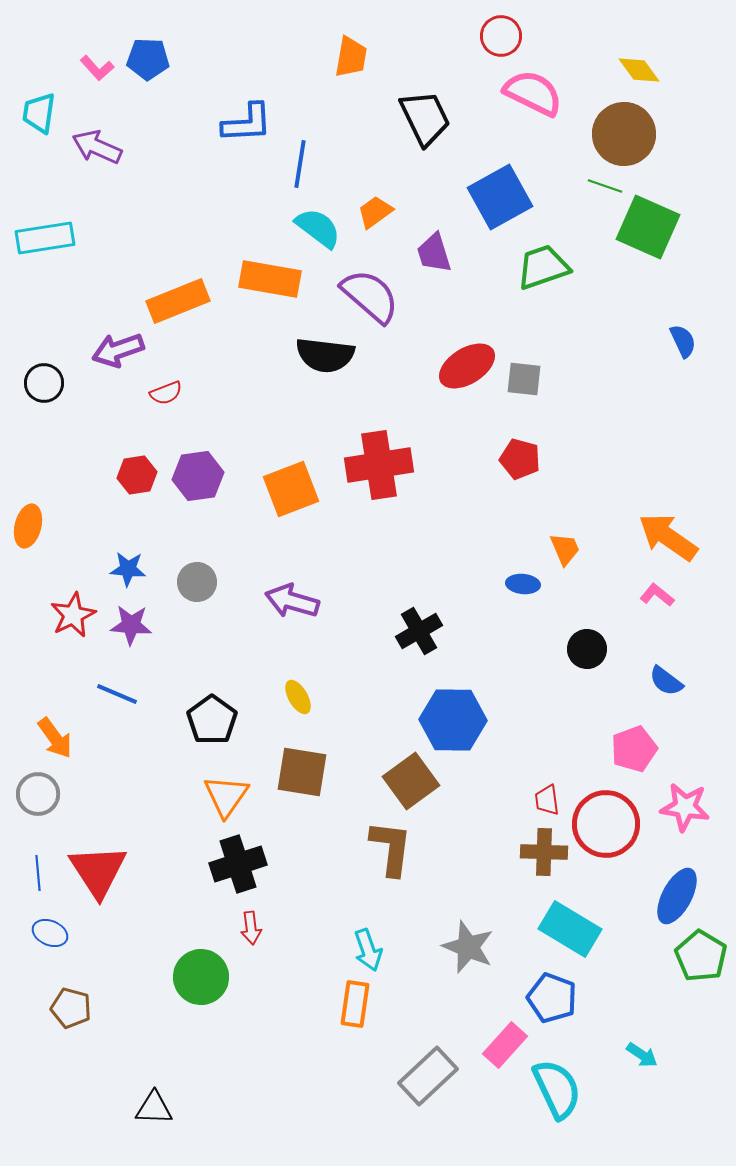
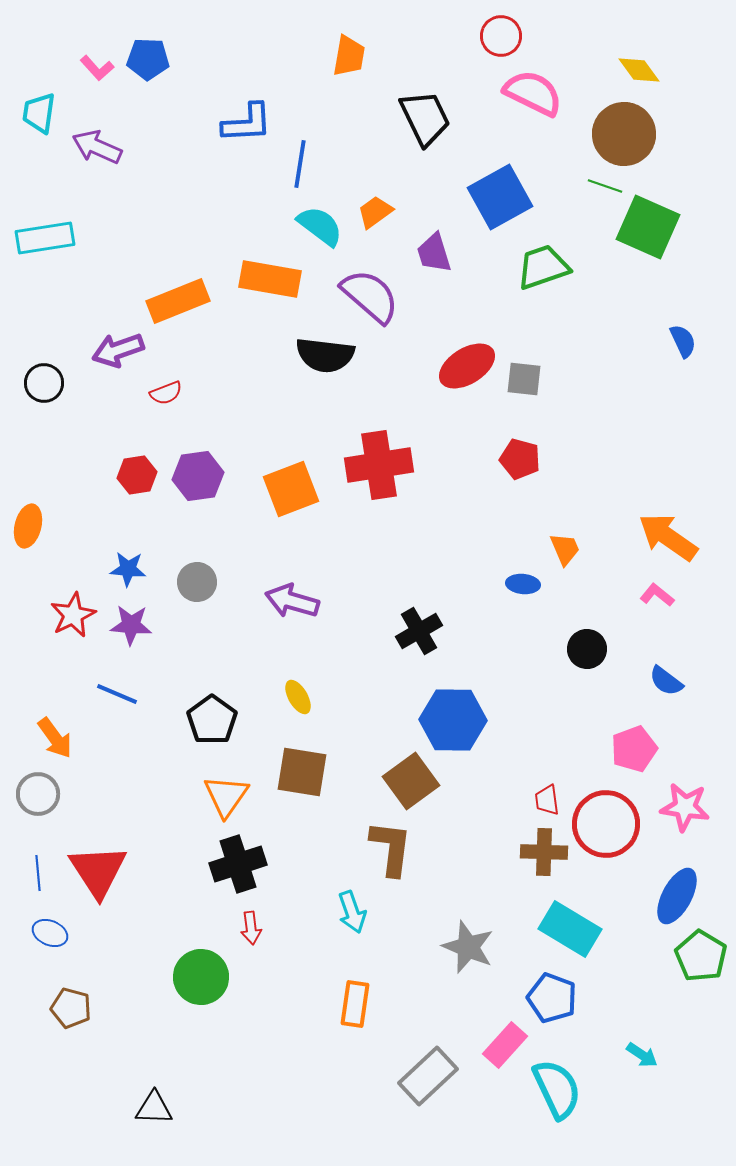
orange trapezoid at (351, 57): moved 2 px left, 1 px up
cyan semicircle at (318, 228): moved 2 px right, 2 px up
cyan arrow at (368, 950): moved 16 px left, 38 px up
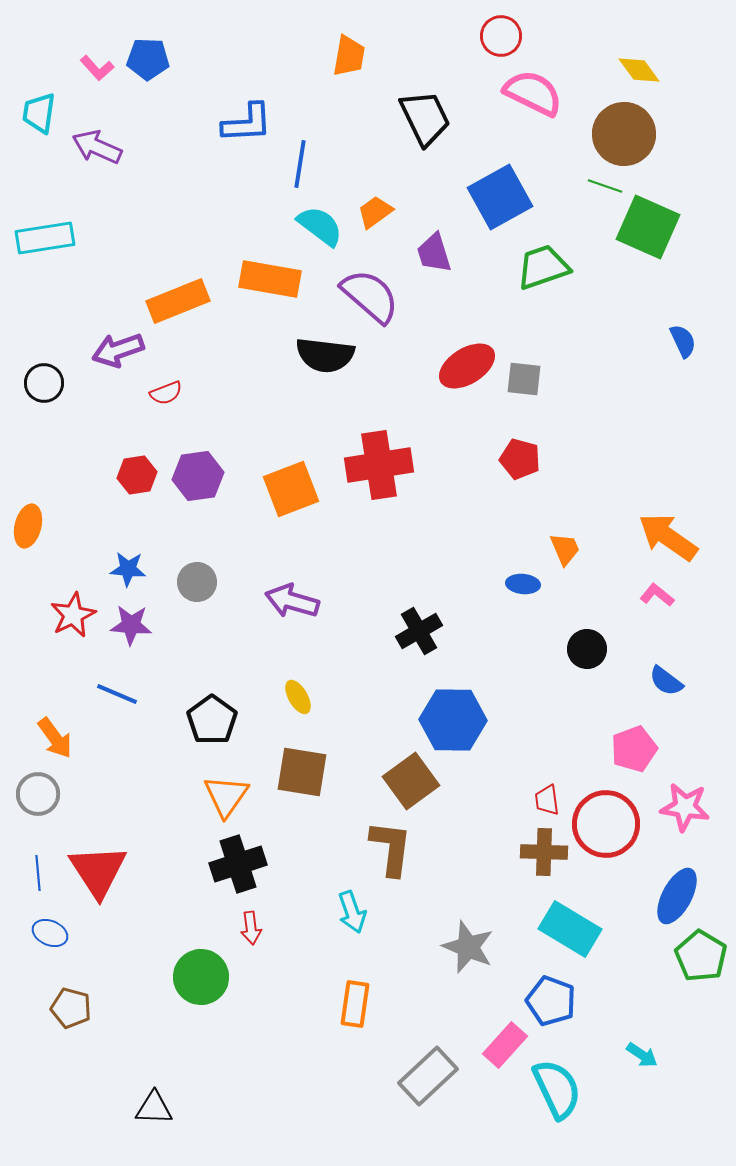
blue pentagon at (552, 998): moved 1 px left, 3 px down
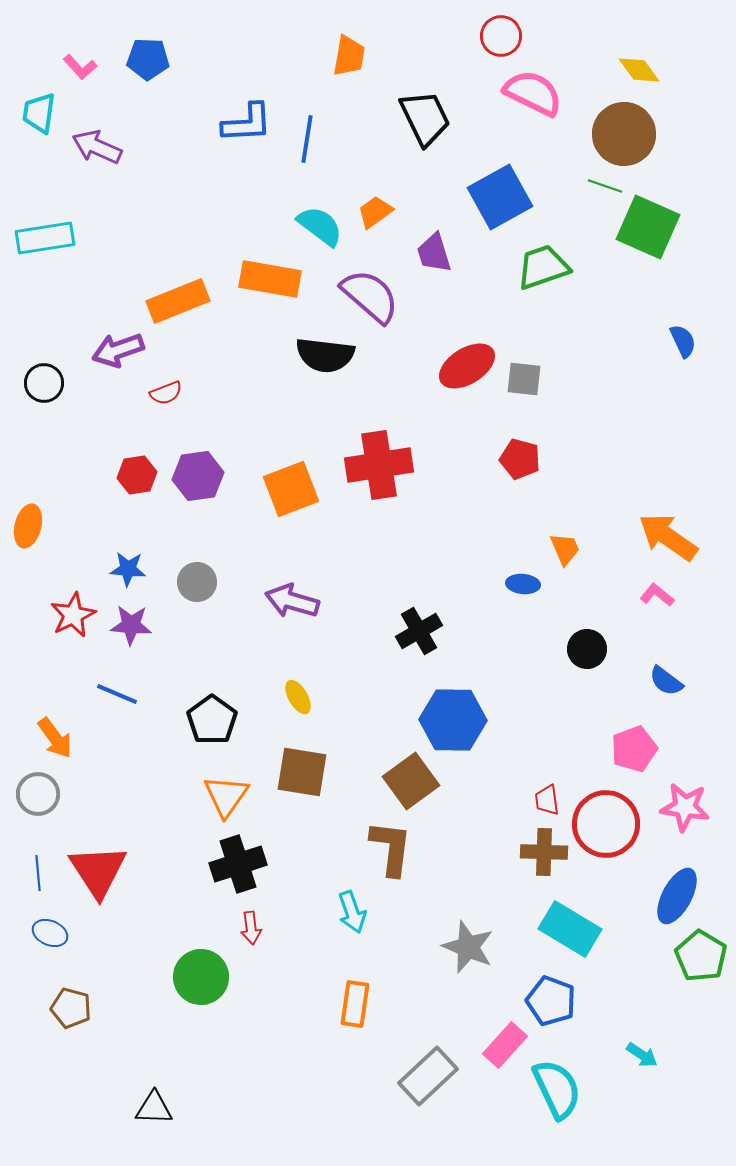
pink L-shape at (97, 68): moved 17 px left, 1 px up
blue line at (300, 164): moved 7 px right, 25 px up
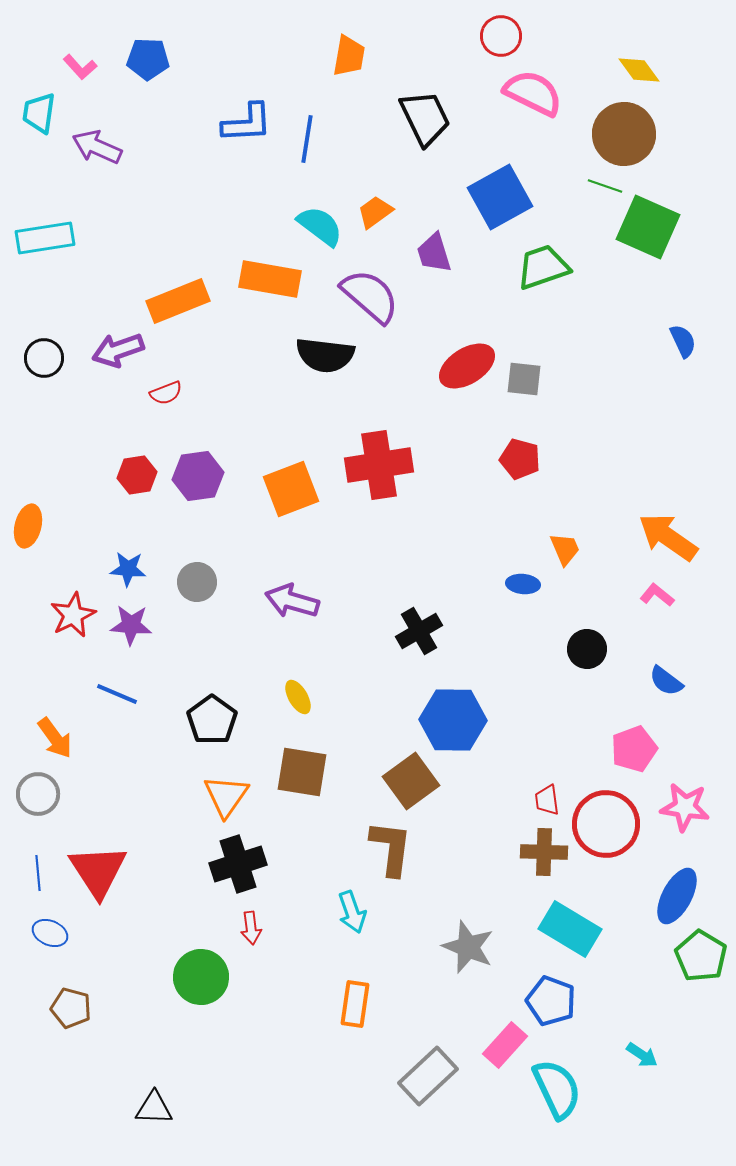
black circle at (44, 383): moved 25 px up
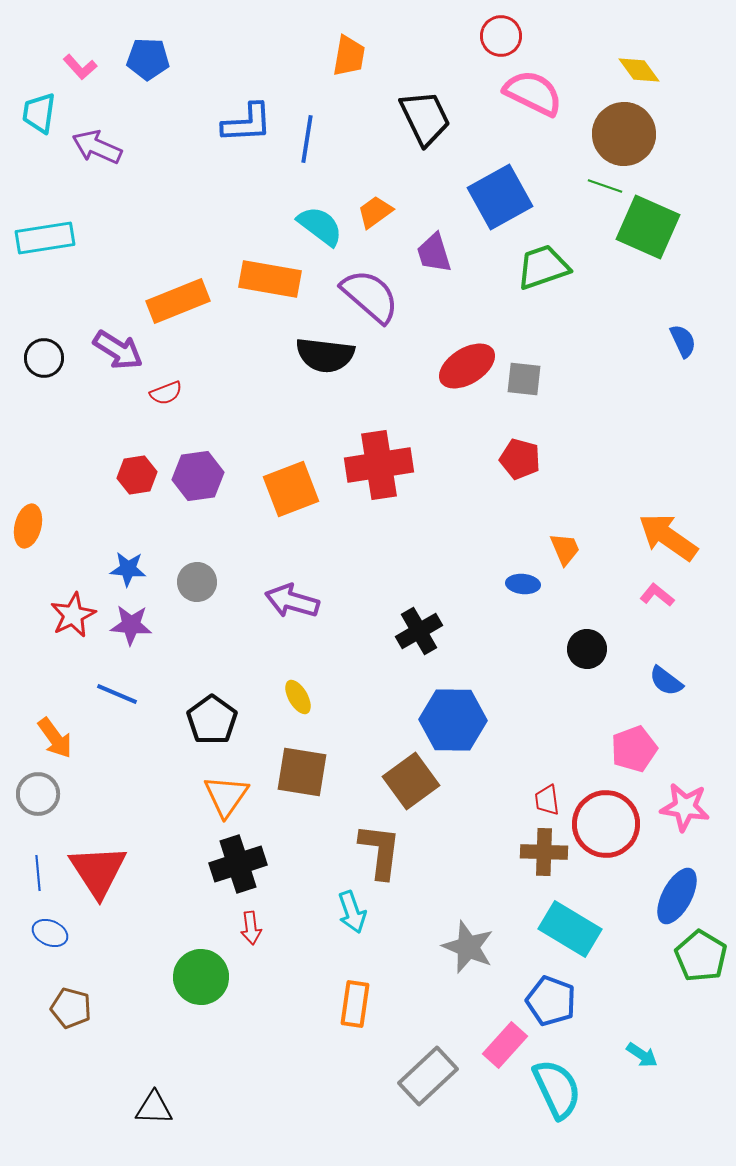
purple arrow at (118, 350): rotated 129 degrees counterclockwise
brown L-shape at (391, 848): moved 11 px left, 3 px down
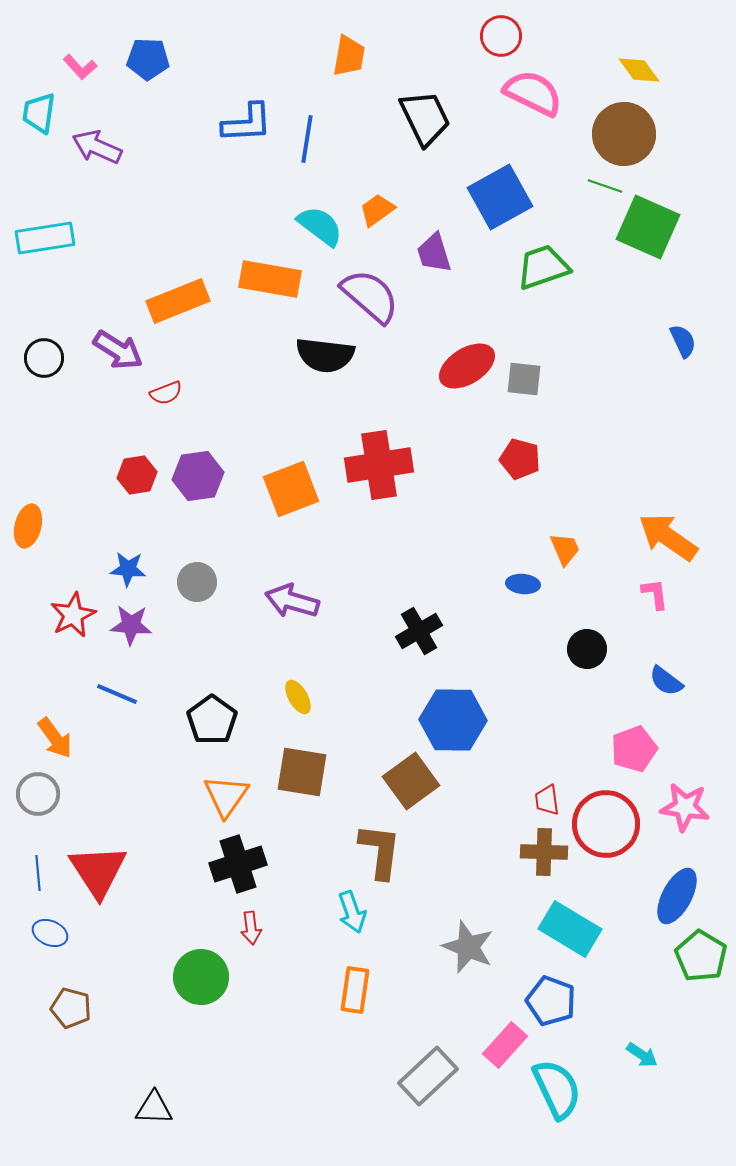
orange trapezoid at (375, 212): moved 2 px right, 2 px up
pink L-shape at (657, 595): moved 2 px left, 1 px up; rotated 44 degrees clockwise
orange rectangle at (355, 1004): moved 14 px up
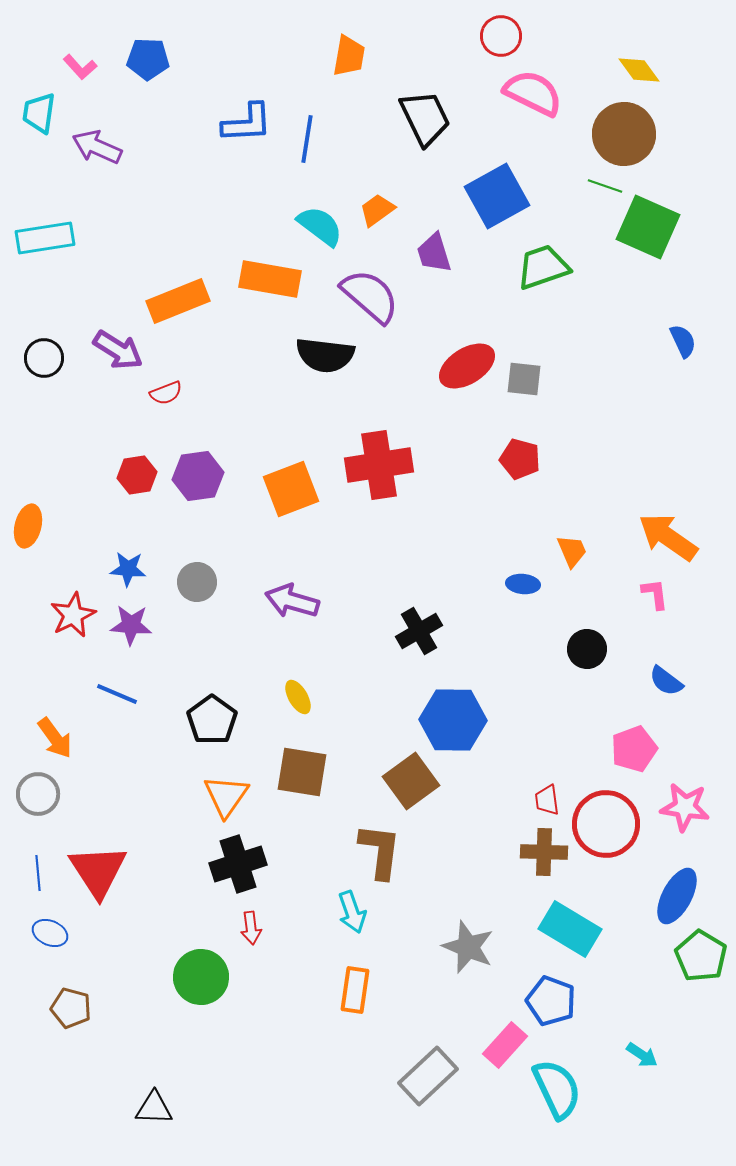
blue square at (500, 197): moved 3 px left, 1 px up
orange trapezoid at (565, 549): moved 7 px right, 2 px down
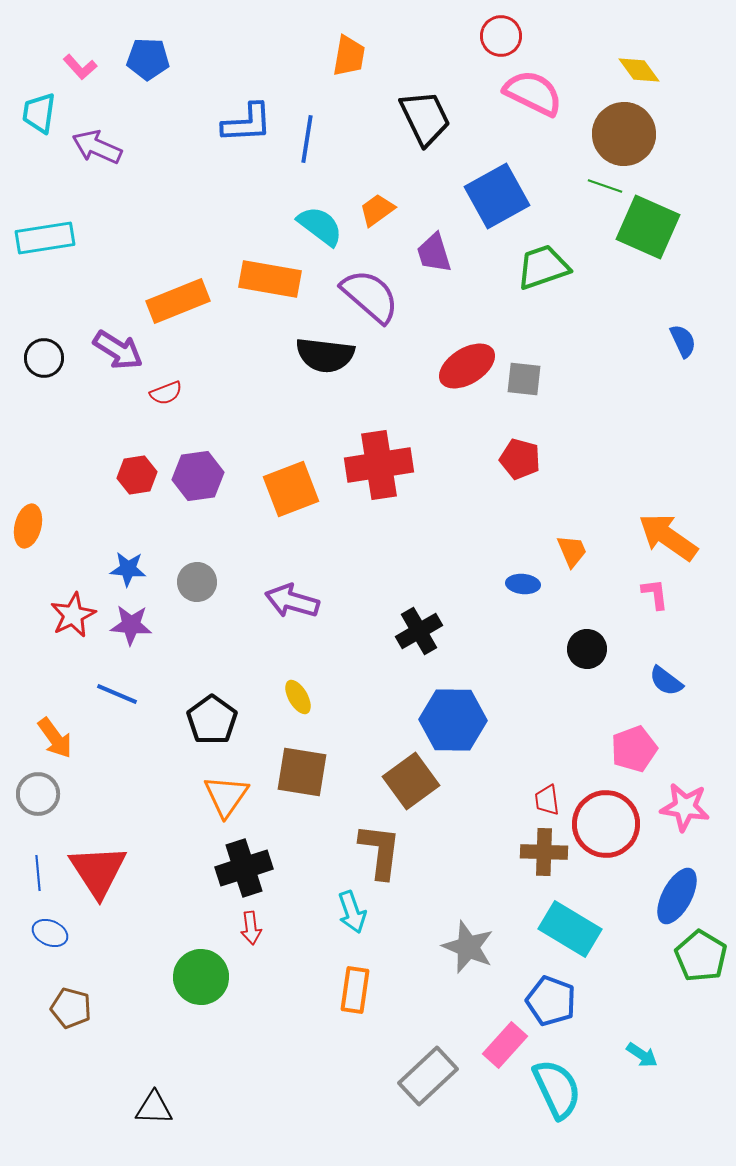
black cross at (238, 864): moved 6 px right, 4 px down
